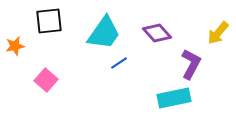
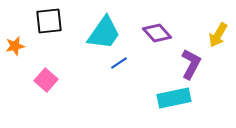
yellow arrow: moved 2 px down; rotated 10 degrees counterclockwise
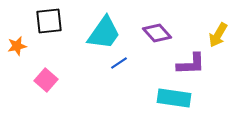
orange star: moved 2 px right
purple L-shape: rotated 60 degrees clockwise
cyan rectangle: rotated 20 degrees clockwise
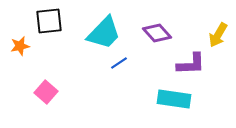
cyan trapezoid: rotated 9 degrees clockwise
orange star: moved 3 px right
pink square: moved 12 px down
cyan rectangle: moved 1 px down
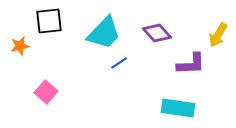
cyan rectangle: moved 4 px right, 9 px down
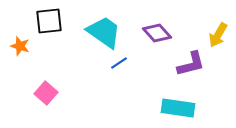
cyan trapezoid: moved 1 px up; rotated 99 degrees counterclockwise
orange star: rotated 30 degrees clockwise
purple L-shape: rotated 12 degrees counterclockwise
pink square: moved 1 px down
